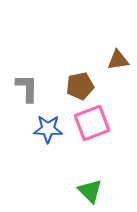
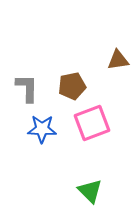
brown pentagon: moved 8 px left
blue star: moved 6 px left
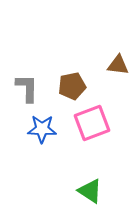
brown triangle: moved 5 px down; rotated 15 degrees clockwise
green triangle: rotated 12 degrees counterclockwise
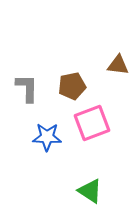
blue star: moved 5 px right, 8 px down
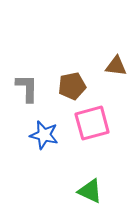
brown triangle: moved 2 px left, 1 px down
pink square: rotated 6 degrees clockwise
blue star: moved 3 px left, 2 px up; rotated 12 degrees clockwise
green triangle: rotated 8 degrees counterclockwise
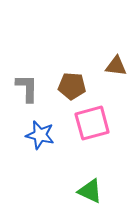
brown pentagon: rotated 16 degrees clockwise
blue star: moved 4 px left
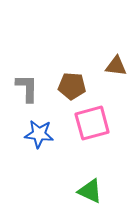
blue star: moved 1 px left, 1 px up; rotated 8 degrees counterclockwise
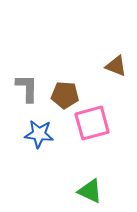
brown triangle: rotated 15 degrees clockwise
brown pentagon: moved 7 px left, 9 px down
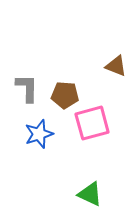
blue star: rotated 24 degrees counterclockwise
green triangle: moved 3 px down
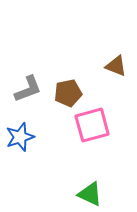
gray L-shape: moved 1 px right, 1 px down; rotated 68 degrees clockwise
brown pentagon: moved 3 px right, 2 px up; rotated 16 degrees counterclockwise
pink square: moved 2 px down
blue star: moved 19 px left, 3 px down
